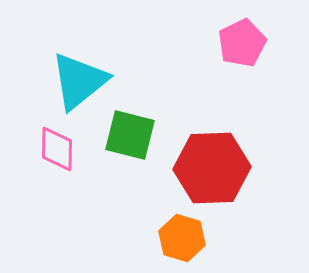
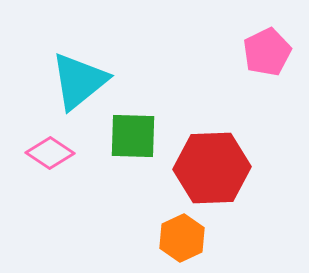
pink pentagon: moved 25 px right, 9 px down
green square: moved 3 px right, 1 px down; rotated 12 degrees counterclockwise
pink diamond: moved 7 px left, 4 px down; rotated 57 degrees counterclockwise
orange hexagon: rotated 18 degrees clockwise
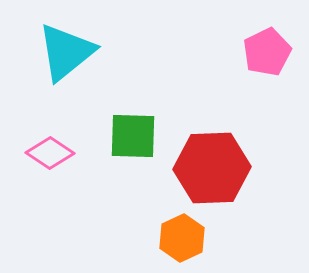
cyan triangle: moved 13 px left, 29 px up
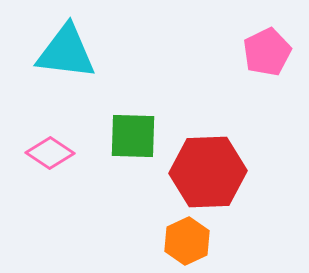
cyan triangle: rotated 46 degrees clockwise
red hexagon: moved 4 px left, 4 px down
orange hexagon: moved 5 px right, 3 px down
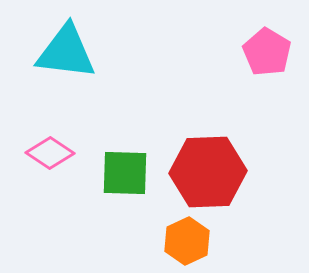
pink pentagon: rotated 15 degrees counterclockwise
green square: moved 8 px left, 37 px down
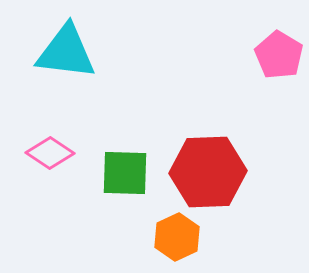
pink pentagon: moved 12 px right, 3 px down
orange hexagon: moved 10 px left, 4 px up
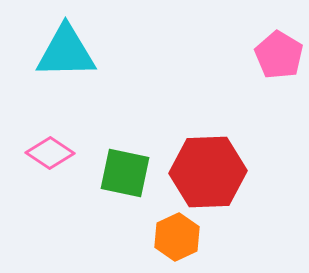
cyan triangle: rotated 8 degrees counterclockwise
green square: rotated 10 degrees clockwise
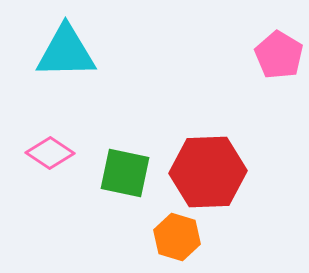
orange hexagon: rotated 18 degrees counterclockwise
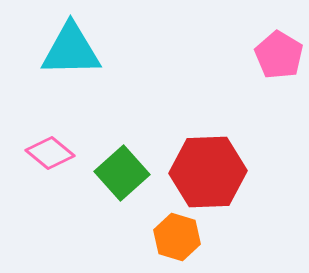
cyan triangle: moved 5 px right, 2 px up
pink diamond: rotated 6 degrees clockwise
green square: moved 3 px left; rotated 36 degrees clockwise
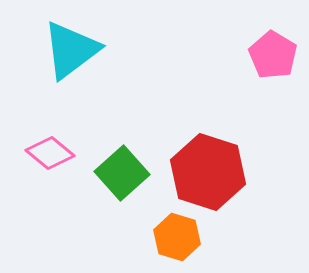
cyan triangle: rotated 36 degrees counterclockwise
pink pentagon: moved 6 px left
red hexagon: rotated 20 degrees clockwise
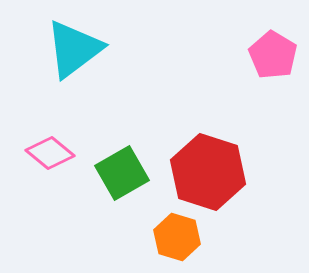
cyan triangle: moved 3 px right, 1 px up
green square: rotated 12 degrees clockwise
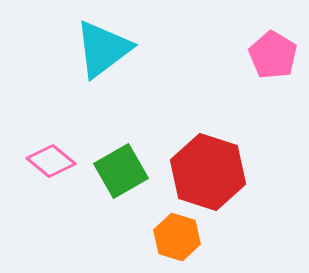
cyan triangle: moved 29 px right
pink diamond: moved 1 px right, 8 px down
green square: moved 1 px left, 2 px up
